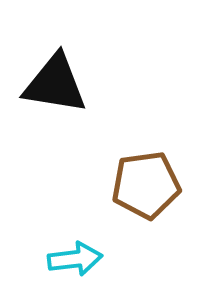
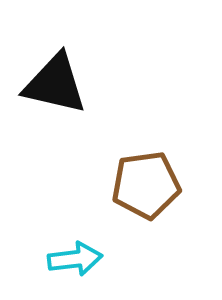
black triangle: rotated 4 degrees clockwise
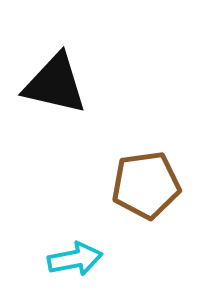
cyan arrow: rotated 4 degrees counterclockwise
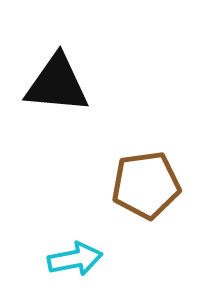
black triangle: moved 2 px right; rotated 8 degrees counterclockwise
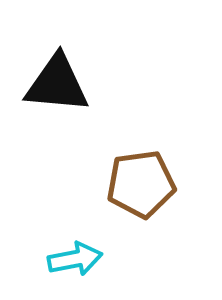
brown pentagon: moved 5 px left, 1 px up
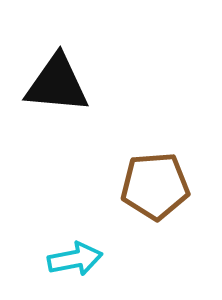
brown pentagon: moved 14 px right, 2 px down; rotated 4 degrees clockwise
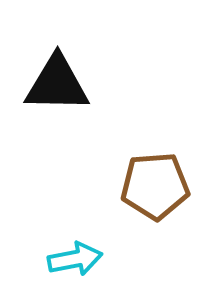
black triangle: rotated 4 degrees counterclockwise
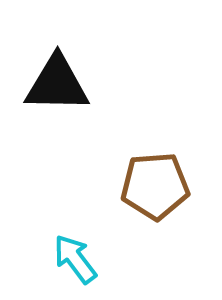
cyan arrow: rotated 116 degrees counterclockwise
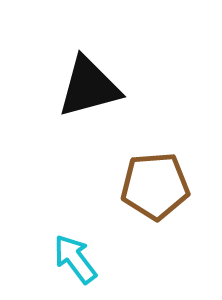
black triangle: moved 32 px right, 3 px down; rotated 16 degrees counterclockwise
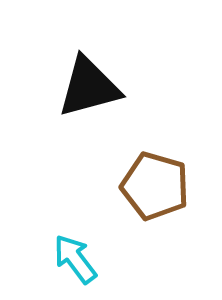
brown pentagon: rotated 20 degrees clockwise
